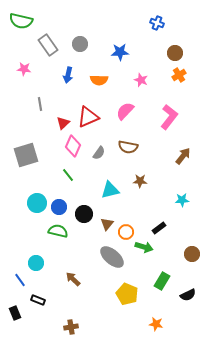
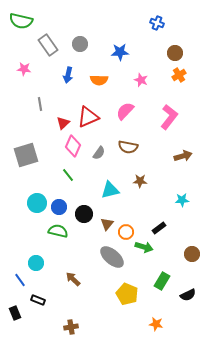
brown arrow at (183, 156): rotated 36 degrees clockwise
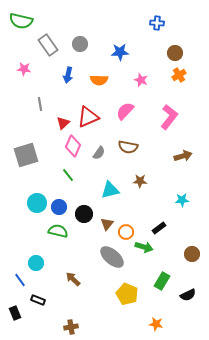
blue cross at (157, 23): rotated 16 degrees counterclockwise
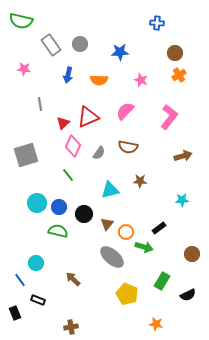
gray rectangle at (48, 45): moved 3 px right
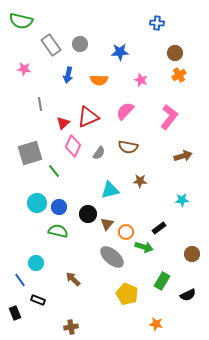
gray square at (26, 155): moved 4 px right, 2 px up
green line at (68, 175): moved 14 px left, 4 px up
black circle at (84, 214): moved 4 px right
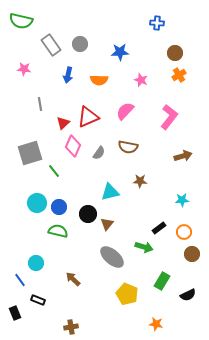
cyan triangle at (110, 190): moved 2 px down
orange circle at (126, 232): moved 58 px right
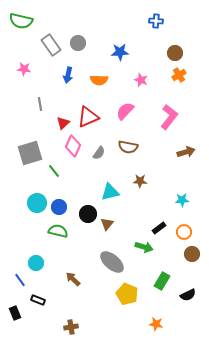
blue cross at (157, 23): moved 1 px left, 2 px up
gray circle at (80, 44): moved 2 px left, 1 px up
brown arrow at (183, 156): moved 3 px right, 4 px up
gray ellipse at (112, 257): moved 5 px down
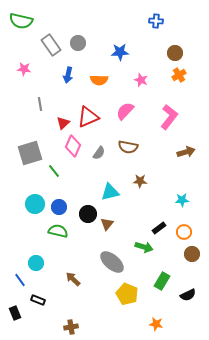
cyan circle at (37, 203): moved 2 px left, 1 px down
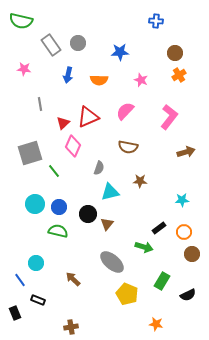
gray semicircle at (99, 153): moved 15 px down; rotated 16 degrees counterclockwise
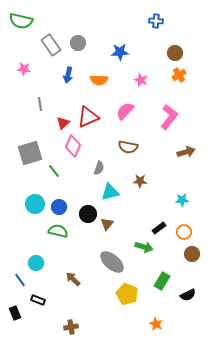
orange star at (156, 324): rotated 16 degrees clockwise
